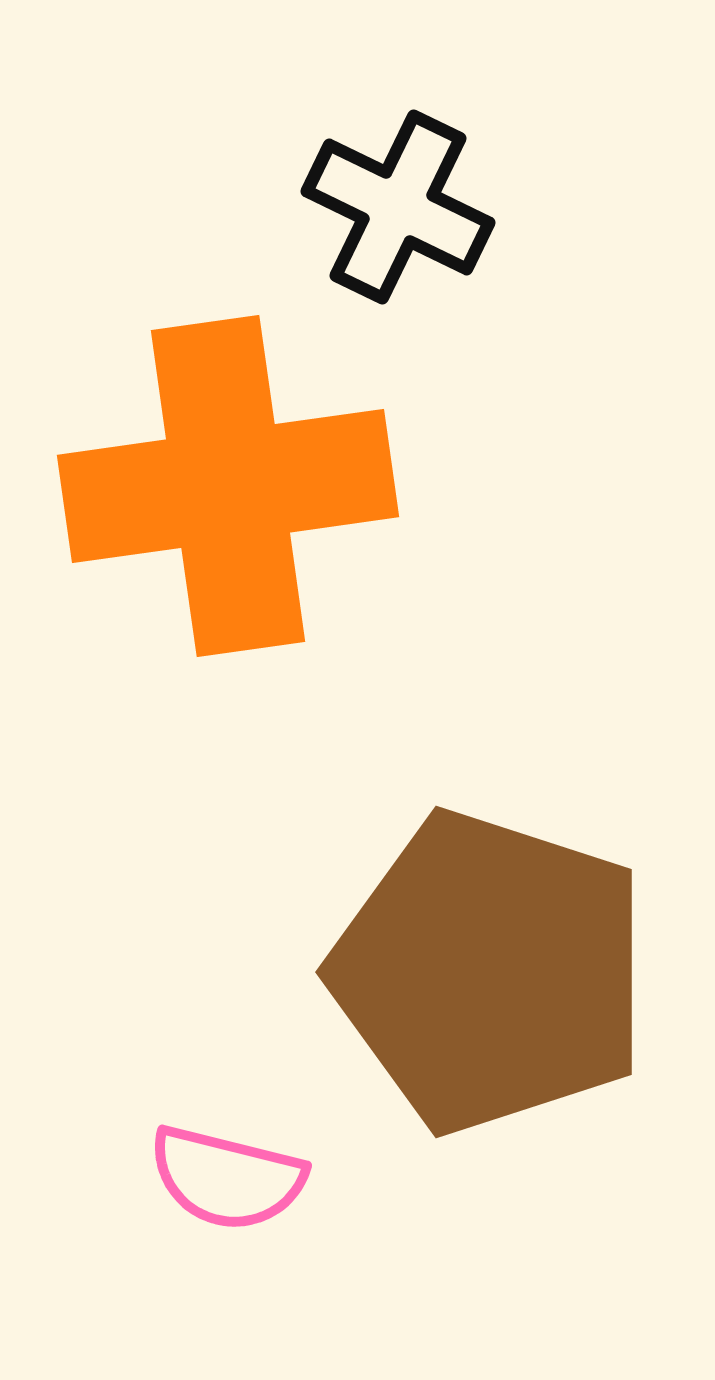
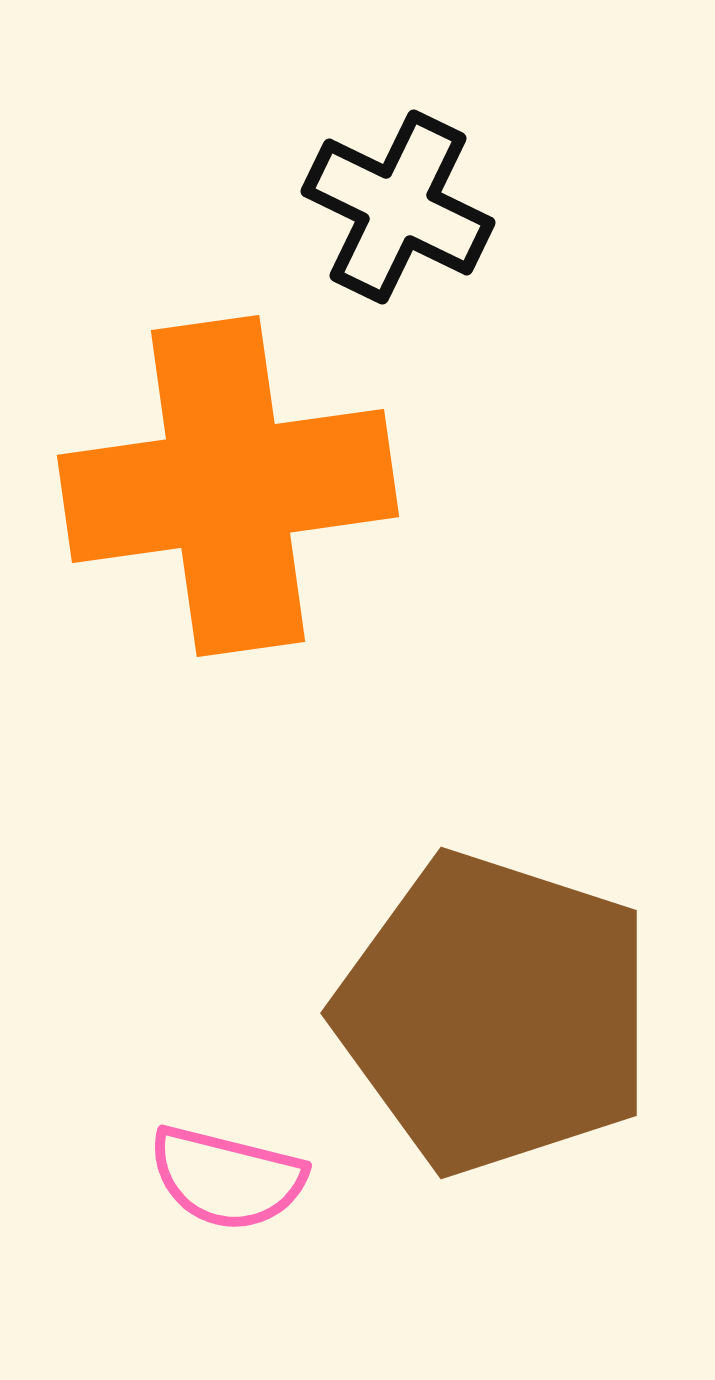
brown pentagon: moved 5 px right, 41 px down
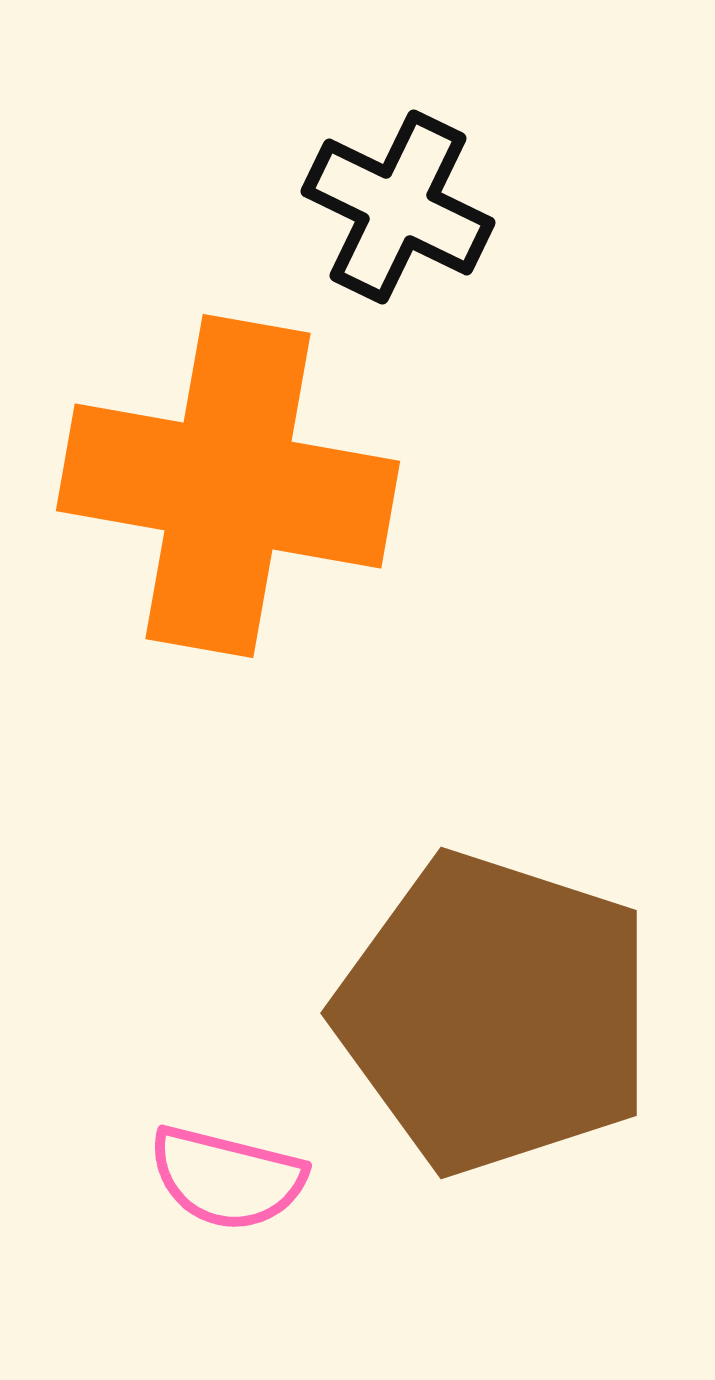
orange cross: rotated 18 degrees clockwise
